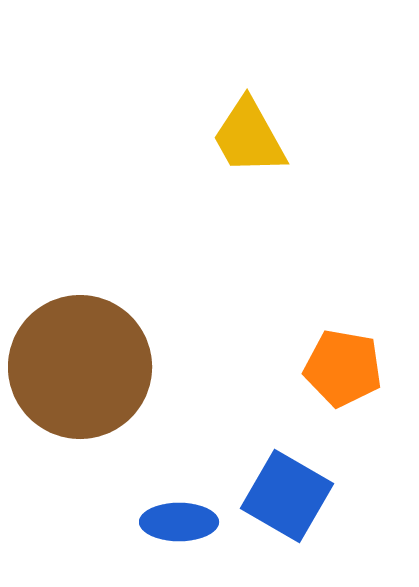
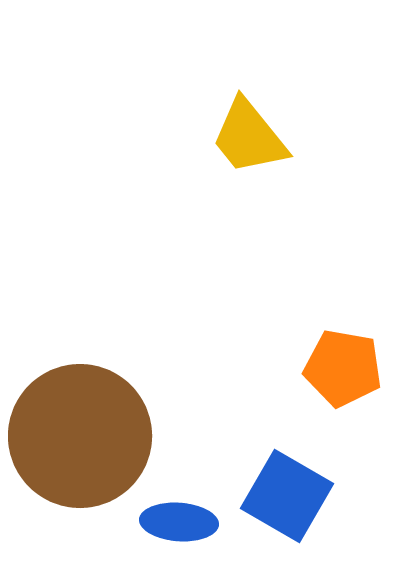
yellow trapezoid: rotated 10 degrees counterclockwise
brown circle: moved 69 px down
blue ellipse: rotated 4 degrees clockwise
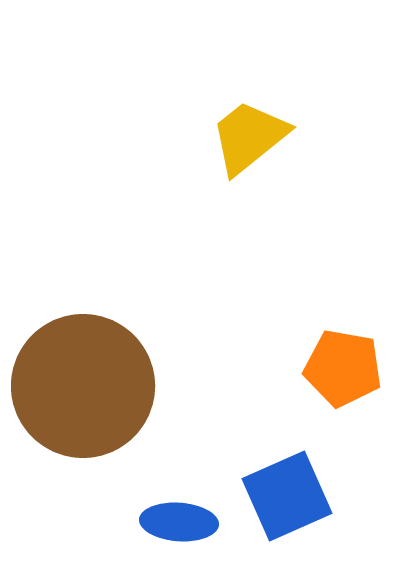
yellow trapezoid: rotated 90 degrees clockwise
brown circle: moved 3 px right, 50 px up
blue square: rotated 36 degrees clockwise
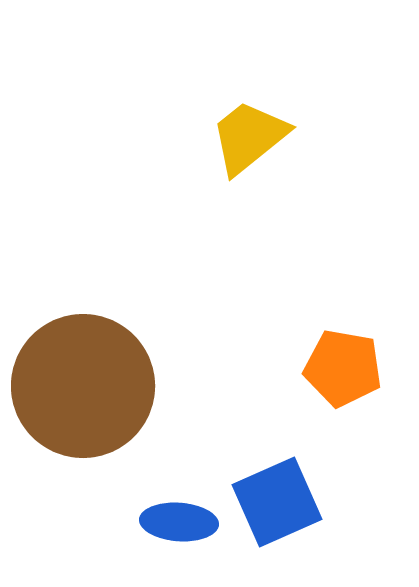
blue square: moved 10 px left, 6 px down
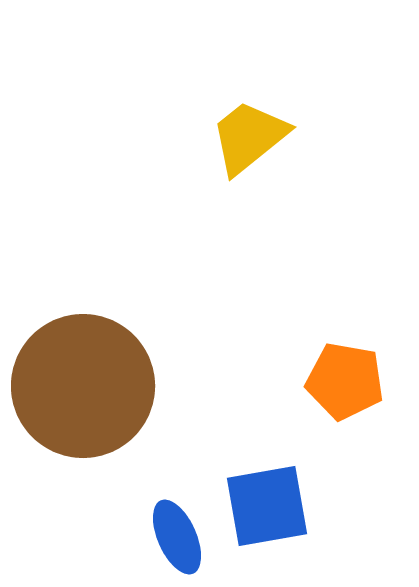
orange pentagon: moved 2 px right, 13 px down
blue square: moved 10 px left, 4 px down; rotated 14 degrees clockwise
blue ellipse: moved 2 px left, 15 px down; rotated 62 degrees clockwise
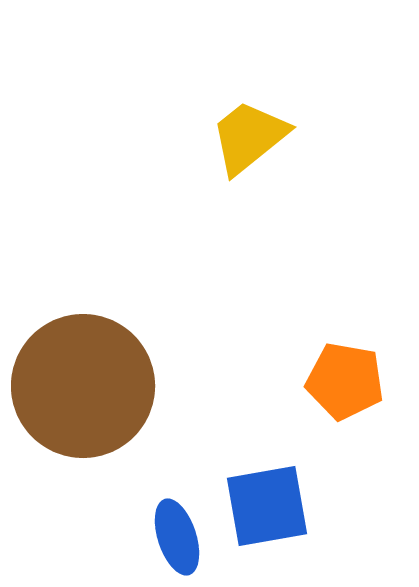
blue ellipse: rotated 6 degrees clockwise
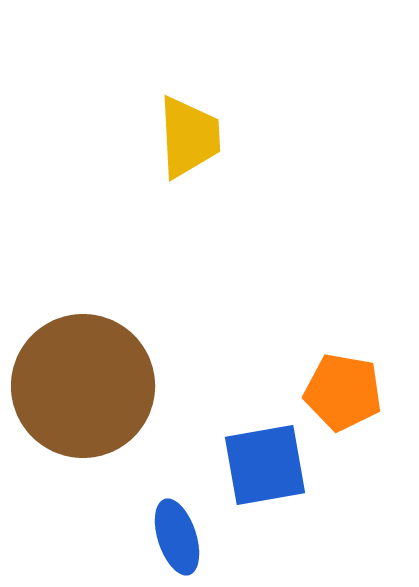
yellow trapezoid: moved 60 px left; rotated 126 degrees clockwise
orange pentagon: moved 2 px left, 11 px down
blue square: moved 2 px left, 41 px up
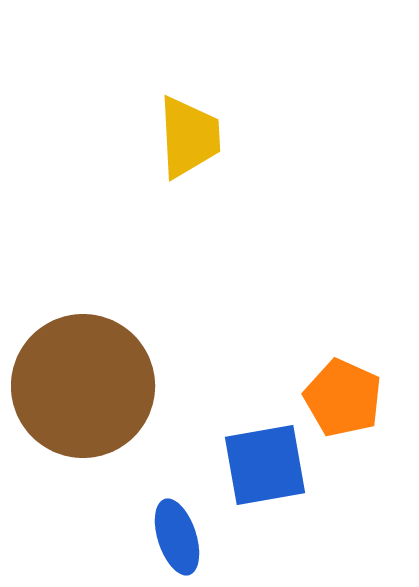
orange pentagon: moved 6 px down; rotated 14 degrees clockwise
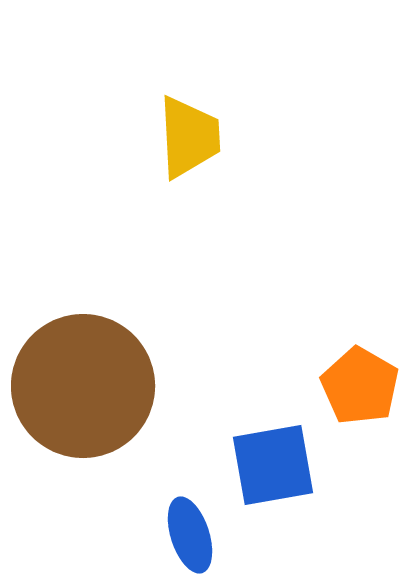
orange pentagon: moved 17 px right, 12 px up; rotated 6 degrees clockwise
blue square: moved 8 px right
blue ellipse: moved 13 px right, 2 px up
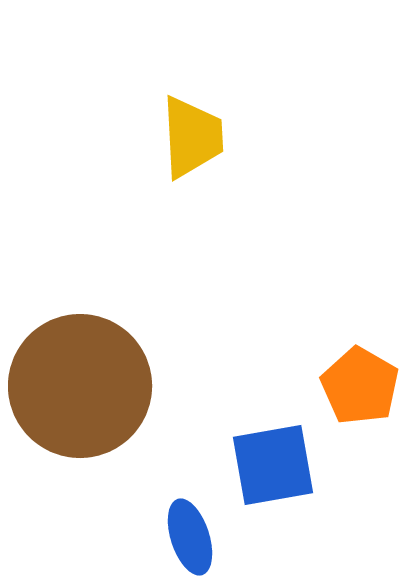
yellow trapezoid: moved 3 px right
brown circle: moved 3 px left
blue ellipse: moved 2 px down
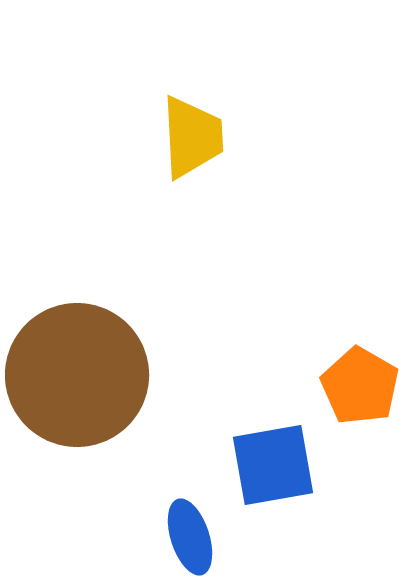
brown circle: moved 3 px left, 11 px up
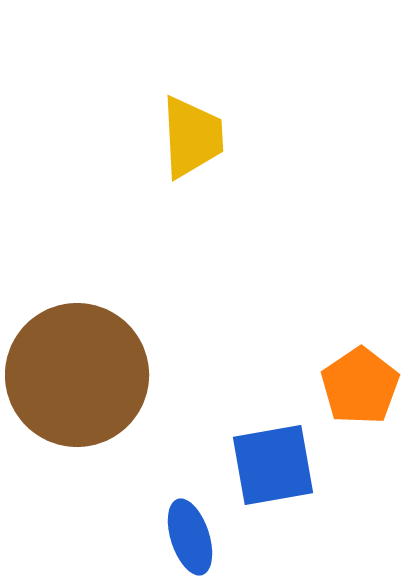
orange pentagon: rotated 8 degrees clockwise
